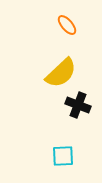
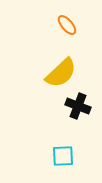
black cross: moved 1 px down
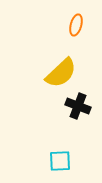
orange ellipse: moved 9 px right; rotated 55 degrees clockwise
cyan square: moved 3 px left, 5 px down
